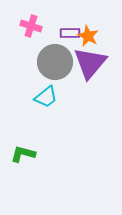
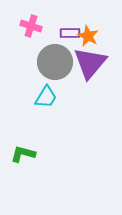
cyan trapezoid: rotated 20 degrees counterclockwise
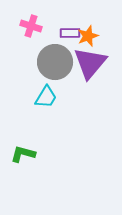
orange star: rotated 25 degrees clockwise
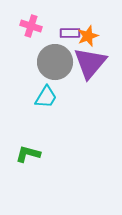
green L-shape: moved 5 px right
